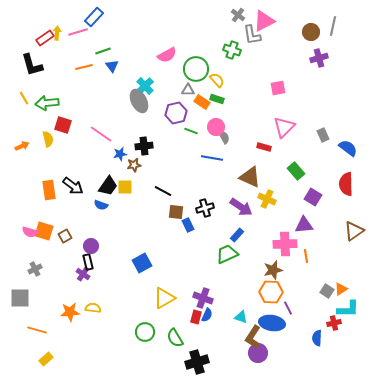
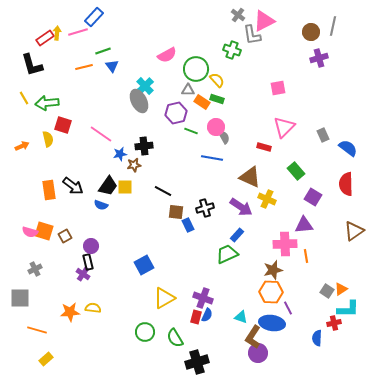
blue square at (142, 263): moved 2 px right, 2 px down
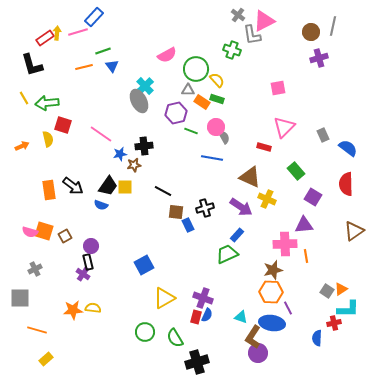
orange star at (70, 312): moved 3 px right, 2 px up
